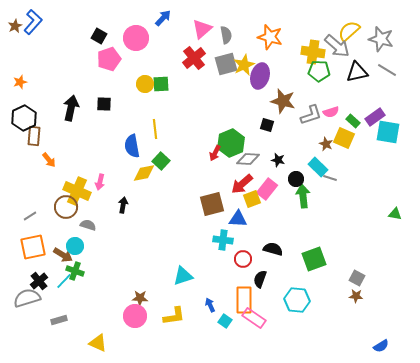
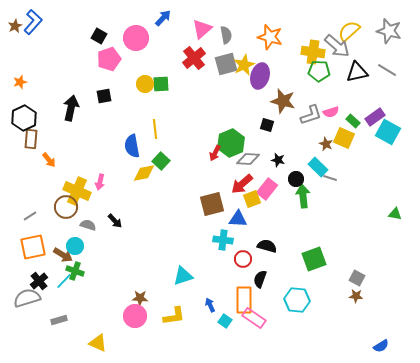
gray star at (381, 39): moved 8 px right, 8 px up
black square at (104, 104): moved 8 px up; rotated 14 degrees counterclockwise
cyan square at (388, 132): rotated 20 degrees clockwise
brown rectangle at (34, 136): moved 3 px left, 3 px down
black arrow at (123, 205): moved 8 px left, 16 px down; rotated 126 degrees clockwise
black semicircle at (273, 249): moved 6 px left, 3 px up
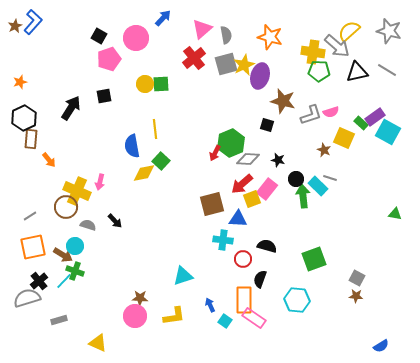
black arrow at (71, 108): rotated 20 degrees clockwise
green rectangle at (353, 121): moved 8 px right, 2 px down
brown star at (326, 144): moved 2 px left, 6 px down
cyan rectangle at (318, 167): moved 19 px down
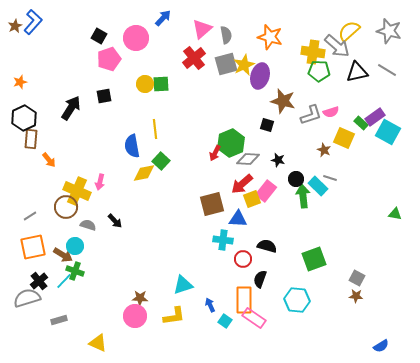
pink rectangle at (267, 189): moved 1 px left, 2 px down
cyan triangle at (183, 276): moved 9 px down
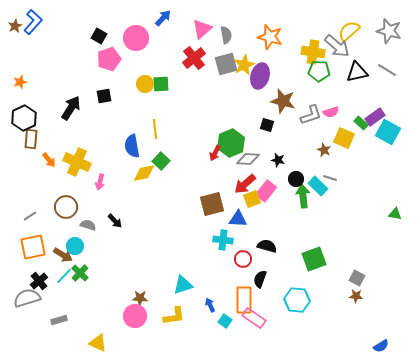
red arrow at (242, 184): moved 3 px right
yellow cross at (77, 191): moved 29 px up
green cross at (75, 271): moved 5 px right, 2 px down; rotated 24 degrees clockwise
cyan line at (64, 281): moved 5 px up
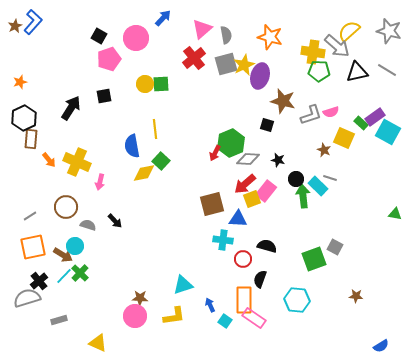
gray square at (357, 278): moved 22 px left, 31 px up
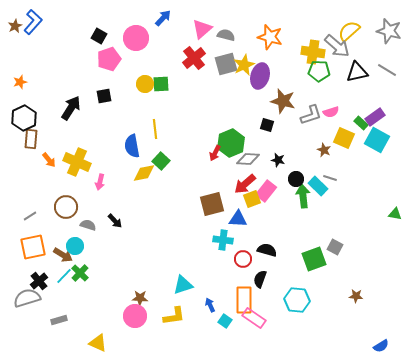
gray semicircle at (226, 35): rotated 66 degrees counterclockwise
cyan square at (388, 132): moved 11 px left, 8 px down
black semicircle at (267, 246): moved 4 px down
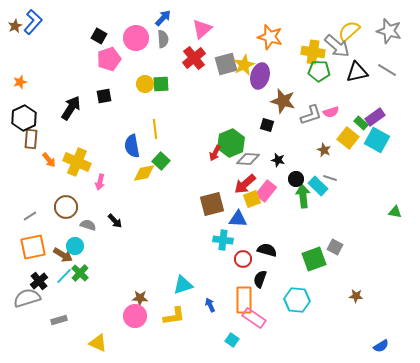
gray semicircle at (226, 35): moved 63 px left, 4 px down; rotated 72 degrees clockwise
yellow square at (344, 138): moved 4 px right; rotated 15 degrees clockwise
green triangle at (395, 214): moved 2 px up
cyan square at (225, 321): moved 7 px right, 19 px down
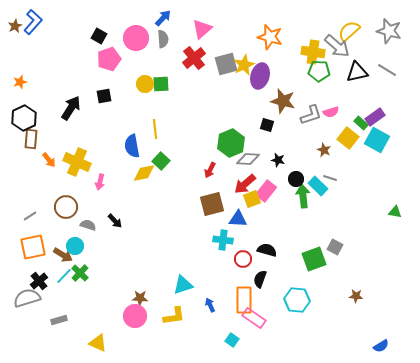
red arrow at (215, 153): moved 5 px left, 17 px down
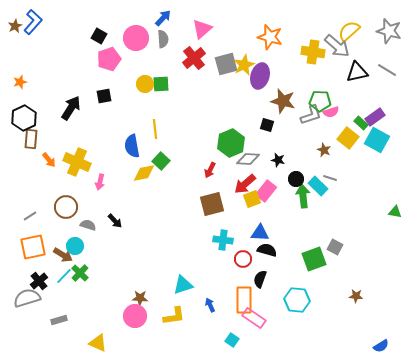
green pentagon at (319, 71): moved 1 px right, 30 px down
blue triangle at (238, 219): moved 22 px right, 14 px down
